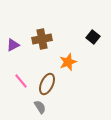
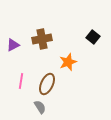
pink line: rotated 49 degrees clockwise
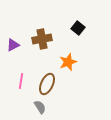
black square: moved 15 px left, 9 px up
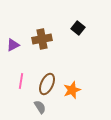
orange star: moved 4 px right, 28 px down
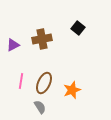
brown ellipse: moved 3 px left, 1 px up
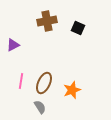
black square: rotated 16 degrees counterclockwise
brown cross: moved 5 px right, 18 px up
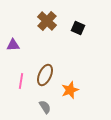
brown cross: rotated 36 degrees counterclockwise
purple triangle: rotated 24 degrees clockwise
brown ellipse: moved 1 px right, 8 px up
orange star: moved 2 px left
gray semicircle: moved 5 px right
